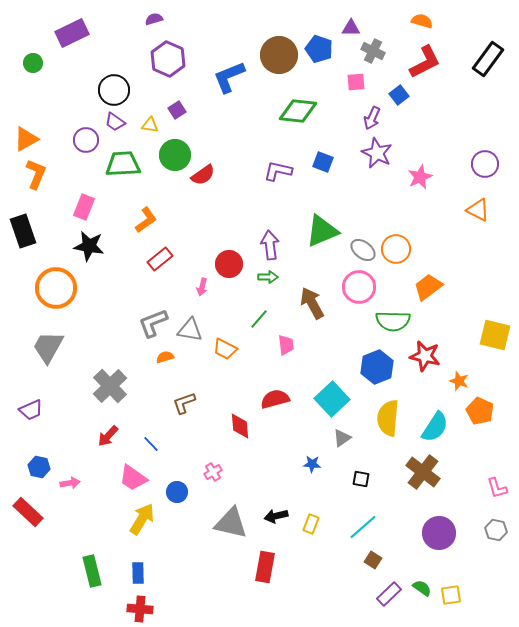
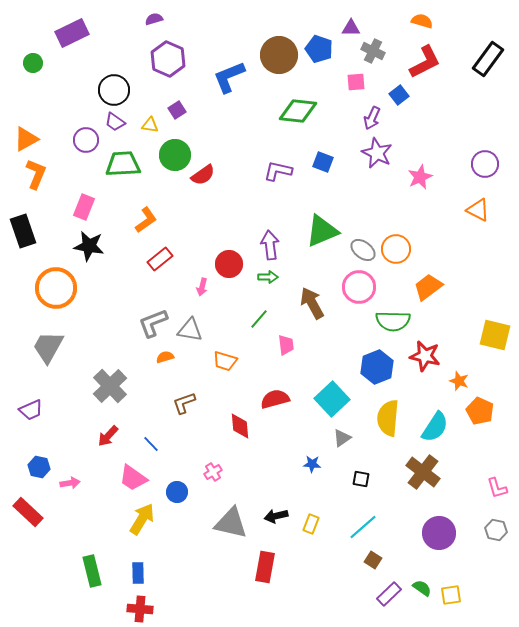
orange trapezoid at (225, 349): moved 12 px down; rotated 10 degrees counterclockwise
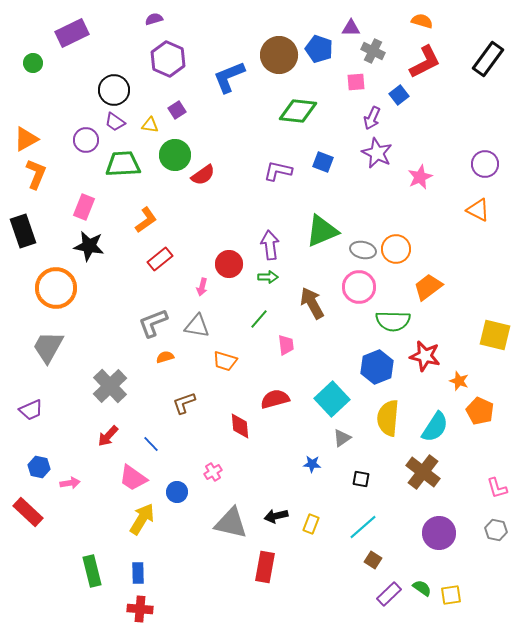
gray ellipse at (363, 250): rotated 25 degrees counterclockwise
gray triangle at (190, 330): moved 7 px right, 4 px up
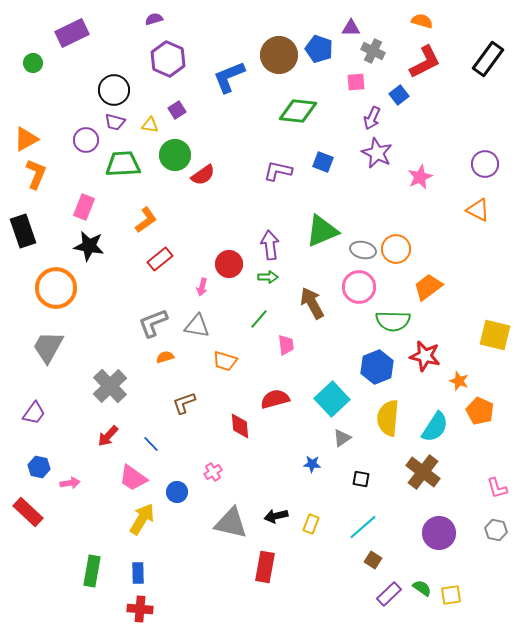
purple trapezoid at (115, 122): rotated 20 degrees counterclockwise
purple trapezoid at (31, 410): moved 3 px right, 3 px down; rotated 30 degrees counterclockwise
green rectangle at (92, 571): rotated 24 degrees clockwise
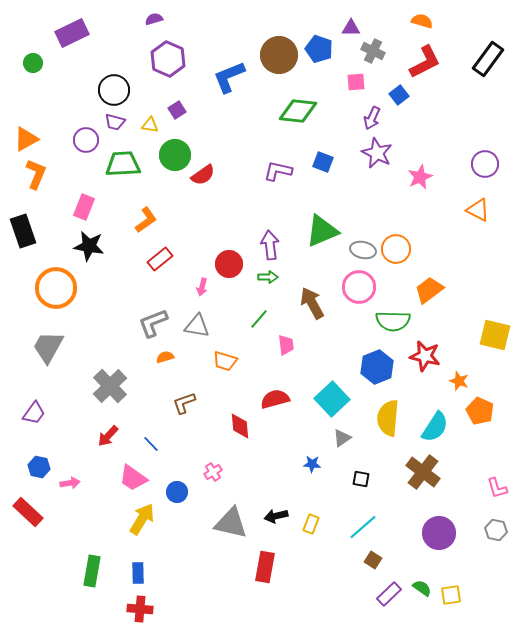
orange trapezoid at (428, 287): moved 1 px right, 3 px down
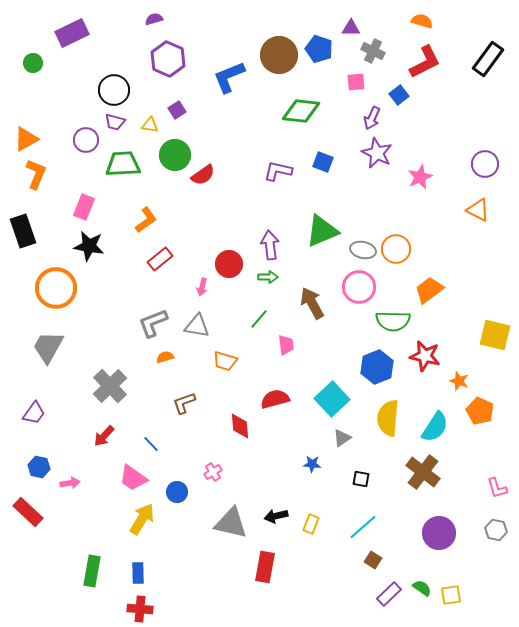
green diamond at (298, 111): moved 3 px right
red arrow at (108, 436): moved 4 px left
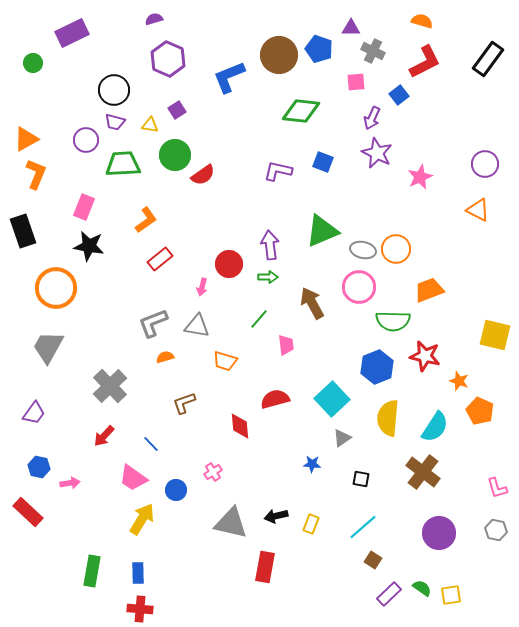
orange trapezoid at (429, 290): rotated 16 degrees clockwise
blue circle at (177, 492): moved 1 px left, 2 px up
